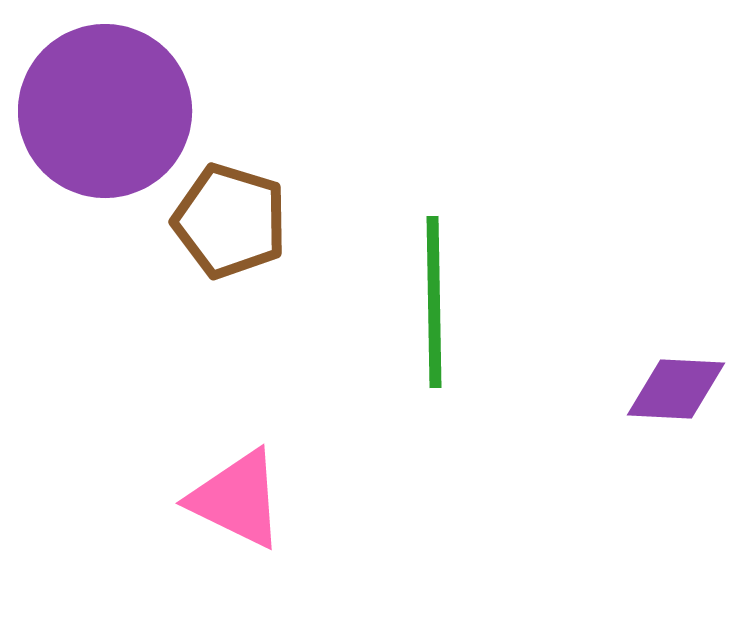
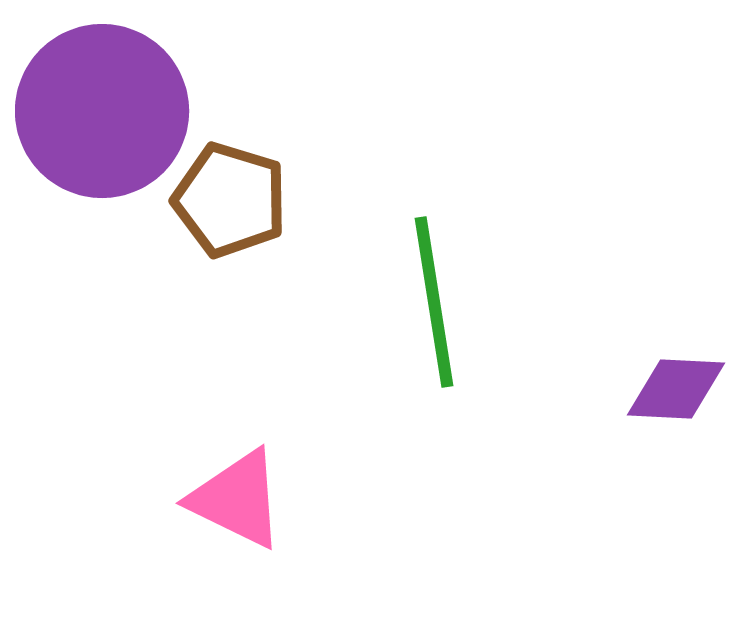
purple circle: moved 3 px left
brown pentagon: moved 21 px up
green line: rotated 8 degrees counterclockwise
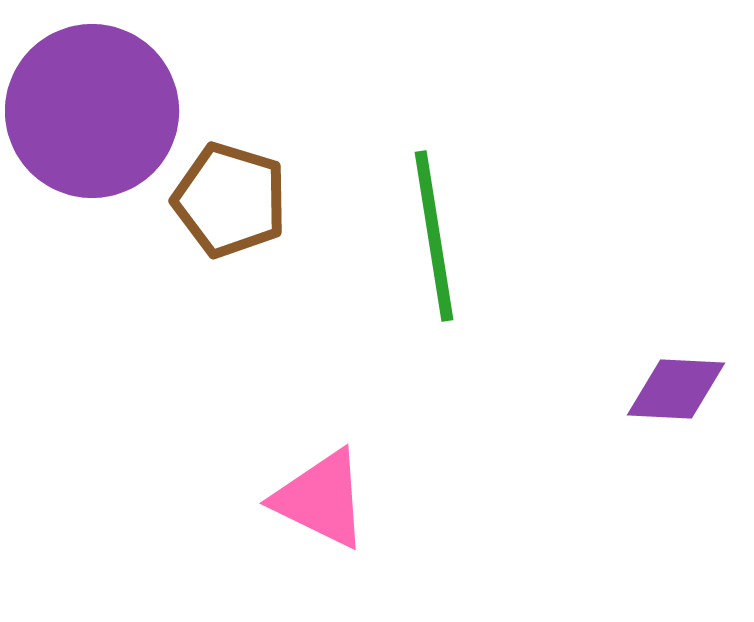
purple circle: moved 10 px left
green line: moved 66 px up
pink triangle: moved 84 px right
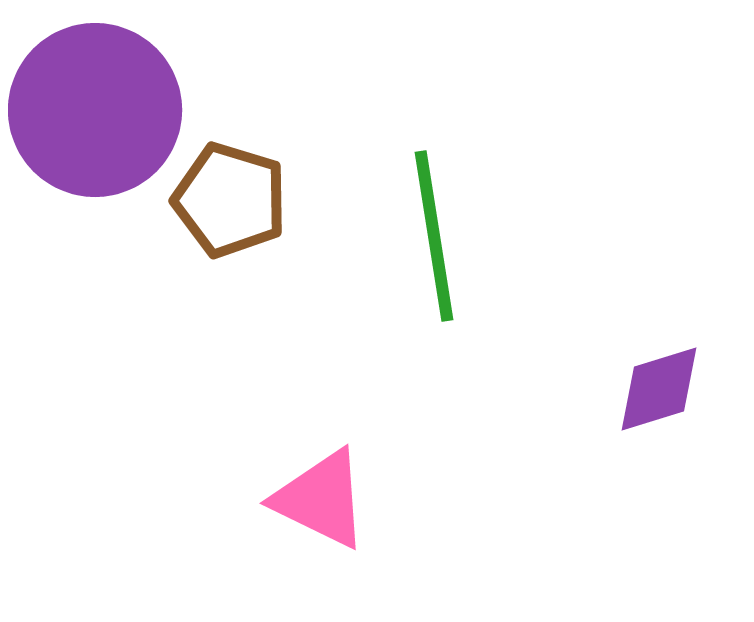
purple circle: moved 3 px right, 1 px up
purple diamond: moved 17 px left; rotated 20 degrees counterclockwise
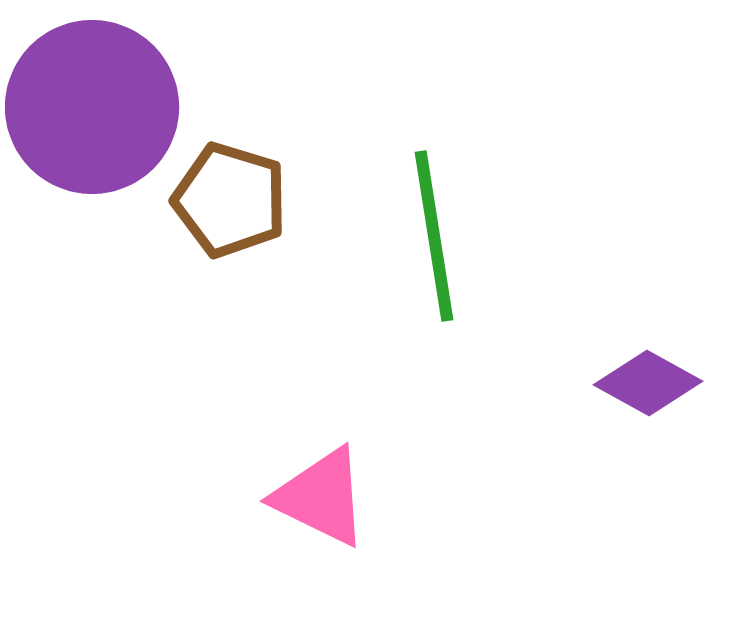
purple circle: moved 3 px left, 3 px up
purple diamond: moved 11 px left, 6 px up; rotated 46 degrees clockwise
pink triangle: moved 2 px up
